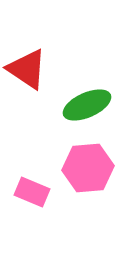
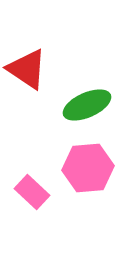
pink rectangle: rotated 20 degrees clockwise
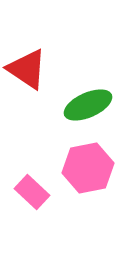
green ellipse: moved 1 px right
pink hexagon: rotated 6 degrees counterclockwise
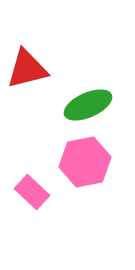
red triangle: rotated 48 degrees counterclockwise
pink hexagon: moved 3 px left, 6 px up
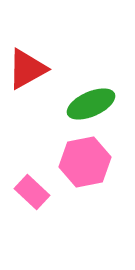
red triangle: rotated 15 degrees counterclockwise
green ellipse: moved 3 px right, 1 px up
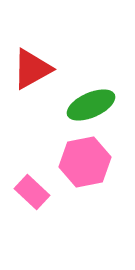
red triangle: moved 5 px right
green ellipse: moved 1 px down
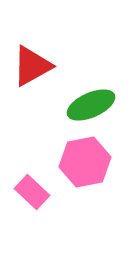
red triangle: moved 3 px up
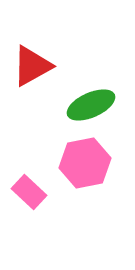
pink hexagon: moved 1 px down
pink rectangle: moved 3 px left
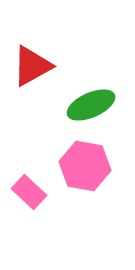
pink hexagon: moved 3 px down; rotated 21 degrees clockwise
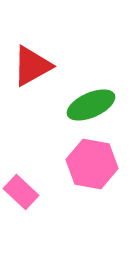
pink hexagon: moved 7 px right, 2 px up
pink rectangle: moved 8 px left
